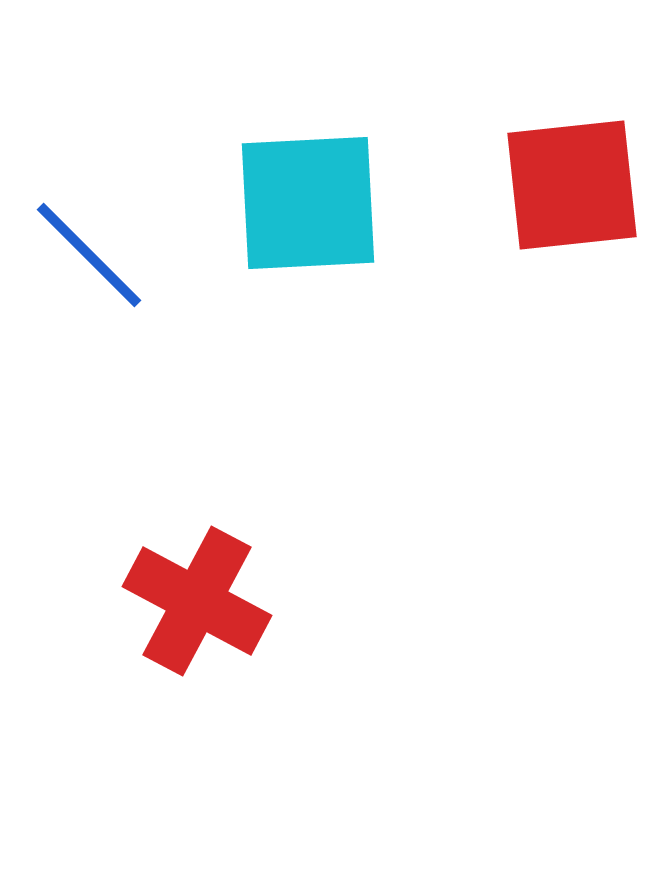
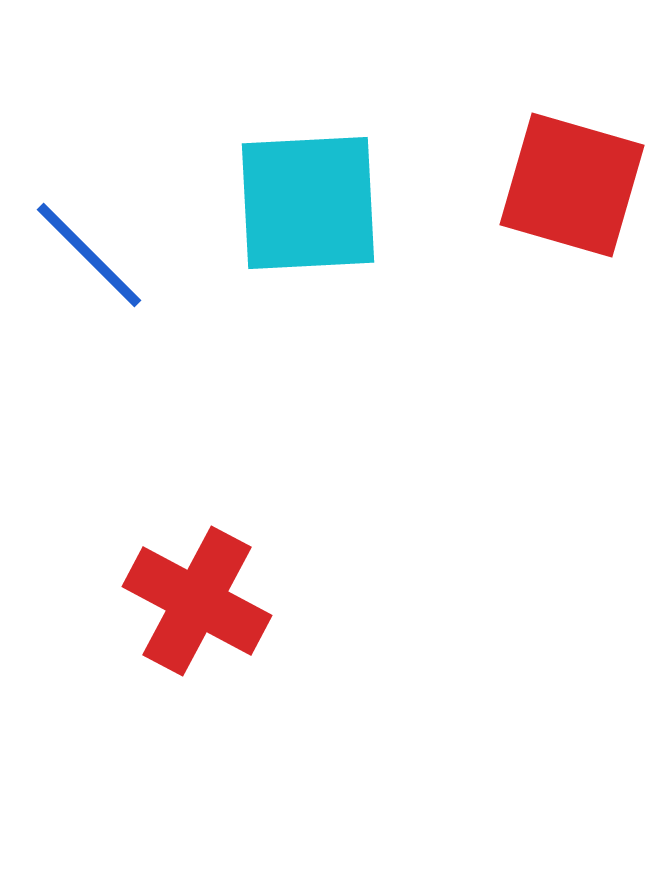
red square: rotated 22 degrees clockwise
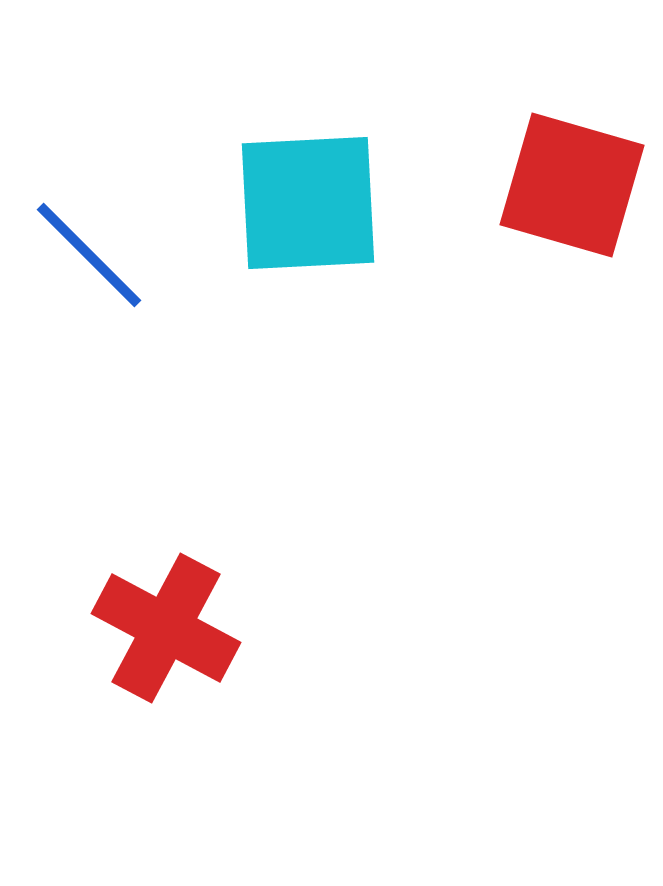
red cross: moved 31 px left, 27 px down
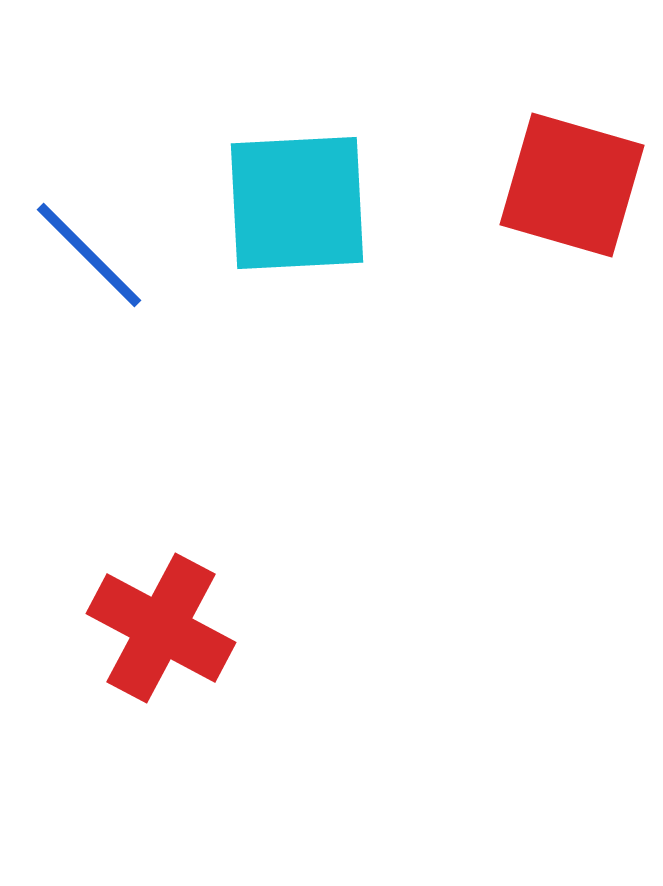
cyan square: moved 11 px left
red cross: moved 5 px left
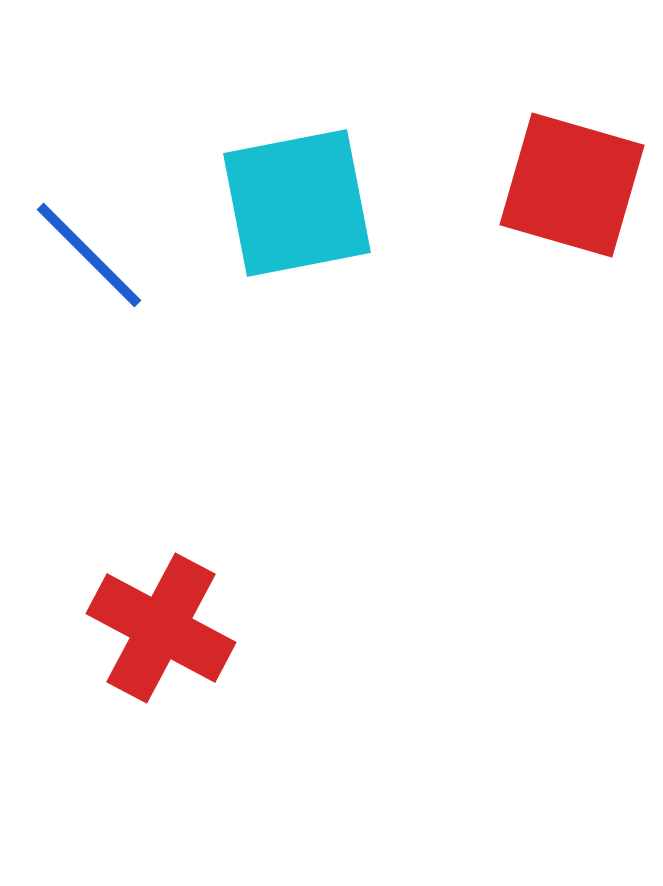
cyan square: rotated 8 degrees counterclockwise
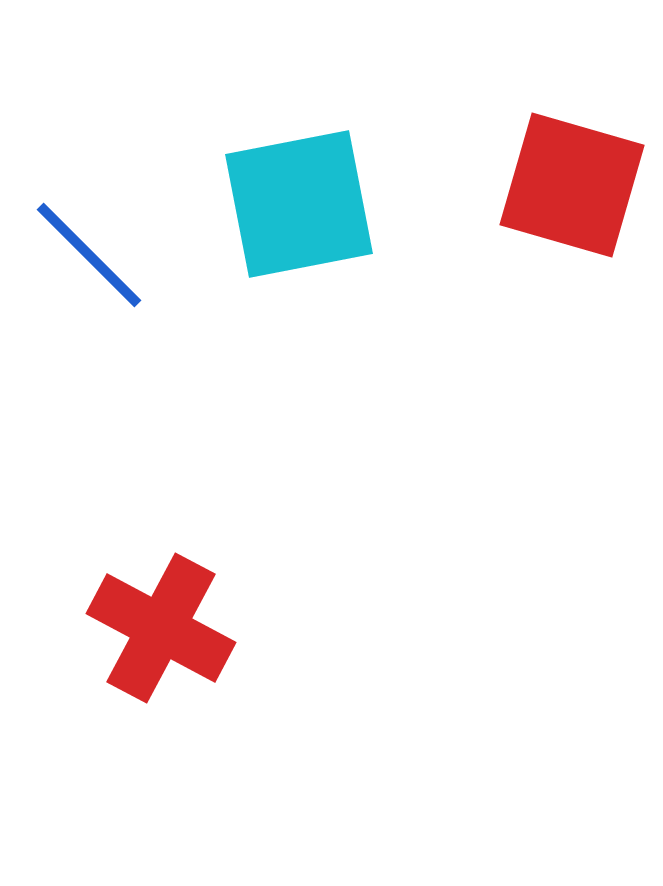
cyan square: moved 2 px right, 1 px down
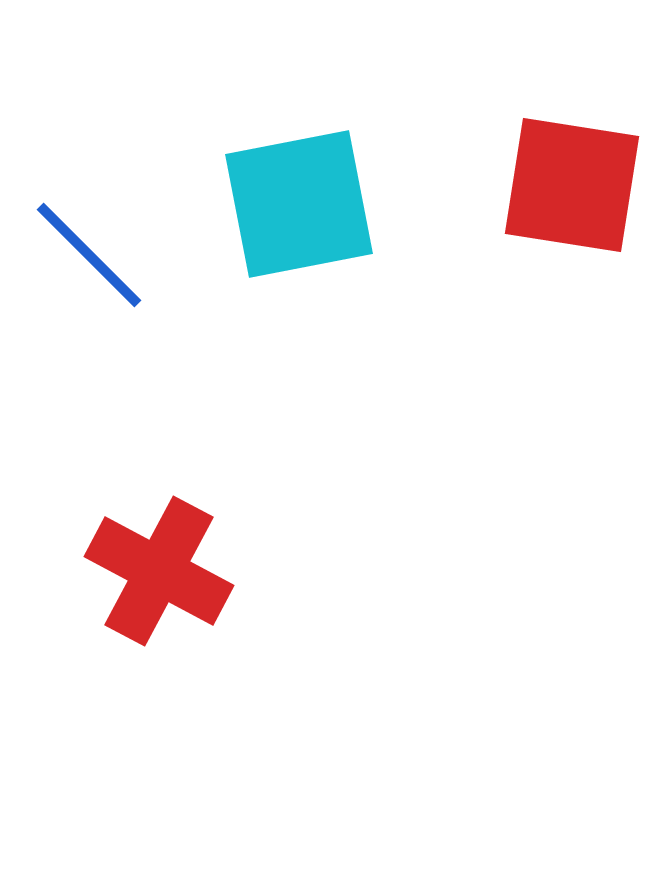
red square: rotated 7 degrees counterclockwise
red cross: moved 2 px left, 57 px up
